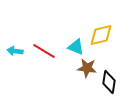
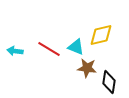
red line: moved 5 px right, 2 px up
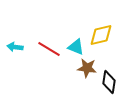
cyan arrow: moved 4 px up
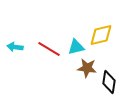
cyan triangle: rotated 36 degrees counterclockwise
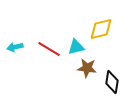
yellow diamond: moved 6 px up
cyan arrow: rotated 21 degrees counterclockwise
black diamond: moved 3 px right
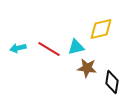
cyan arrow: moved 3 px right, 1 px down
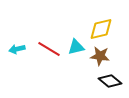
cyan arrow: moved 1 px left, 1 px down
brown star: moved 13 px right, 12 px up
black diamond: moved 2 px left, 1 px up; rotated 60 degrees counterclockwise
